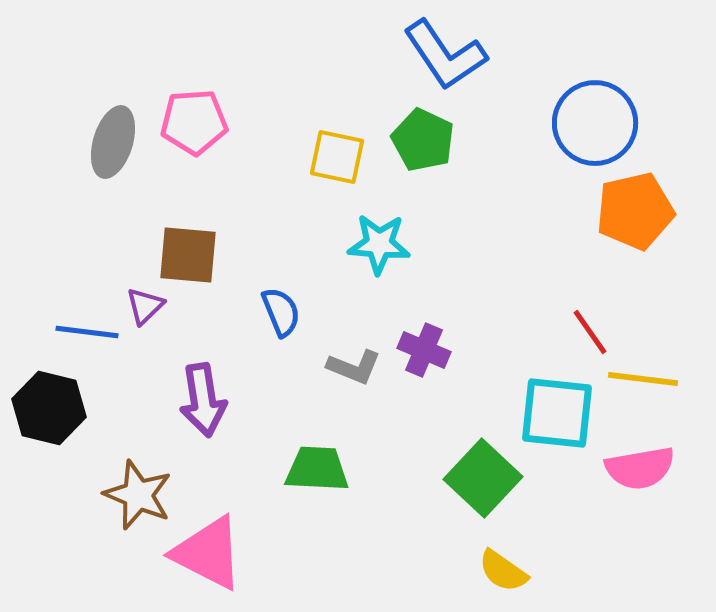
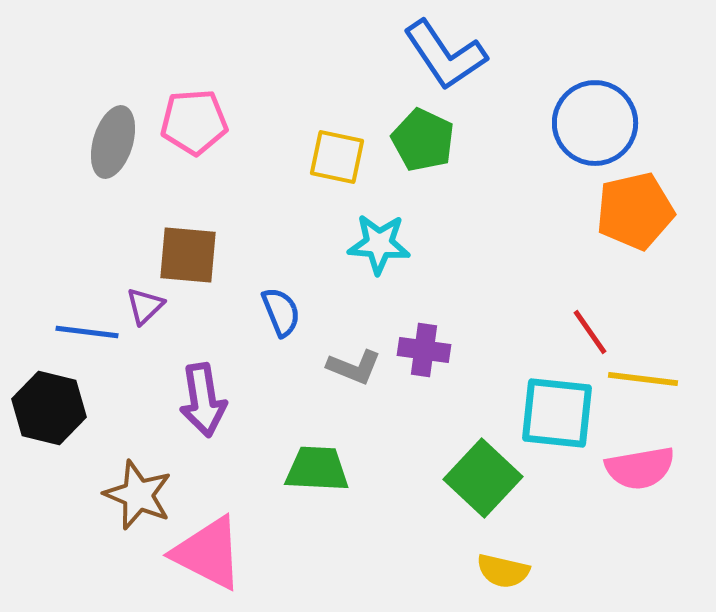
purple cross: rotated 15 degrees counterclockwise
yellow semicircle: rotated 22 degrees counterclockwise
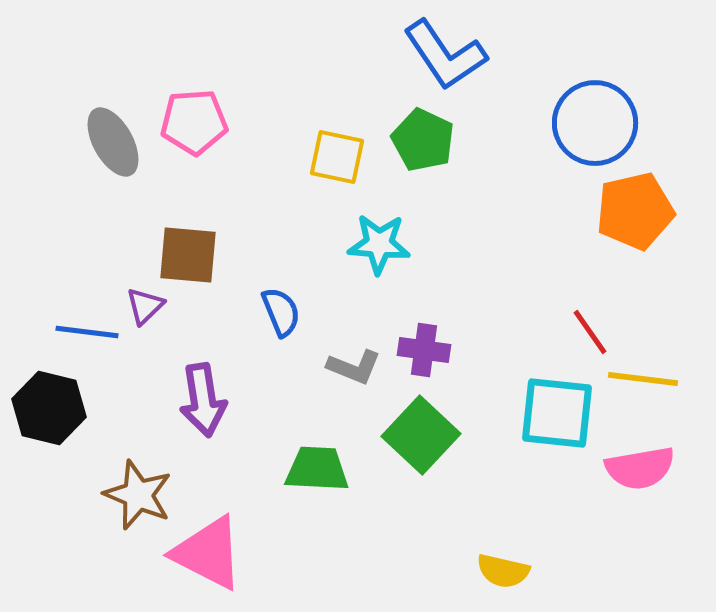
gray ellipse: rotated 46 degrees counterclockwise
green square: moved 62 px left, 43 px up
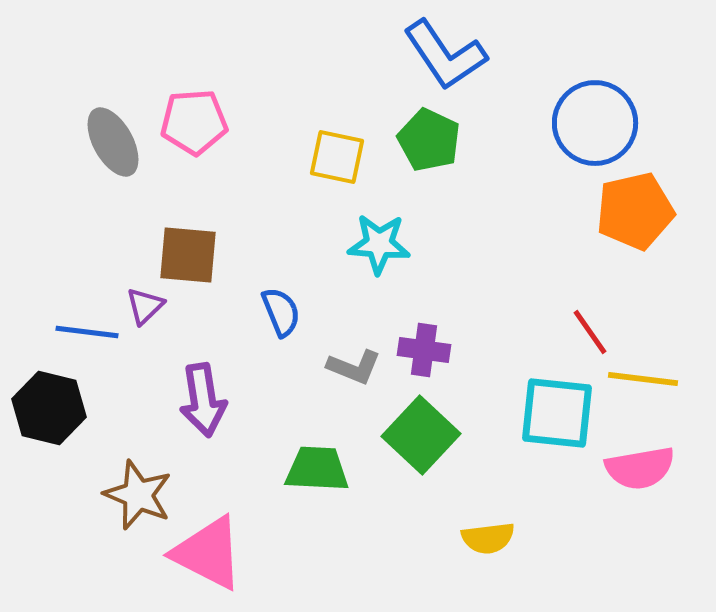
green pentagon: moved 6 px right
yellow semicircle: moved 15 px left, 33 px up; rotated 20 degrees counterclockwise
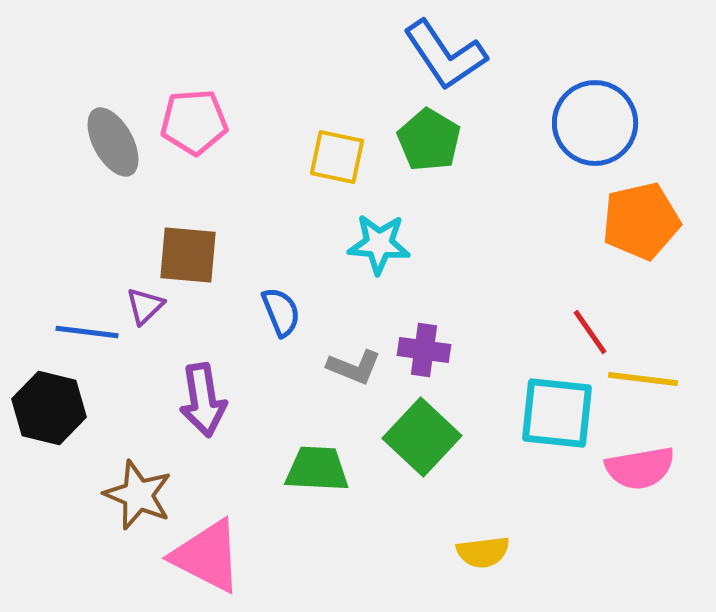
green pentagon: rotated 6 degrees clockwise
orange pentagon: moved 6 px right, 10 px down
green square: moved 1 px right, 2 px down
yellow semicircle: moved 5 px left, 14 px down
pink triangle: moved 1 px left, 3 px down
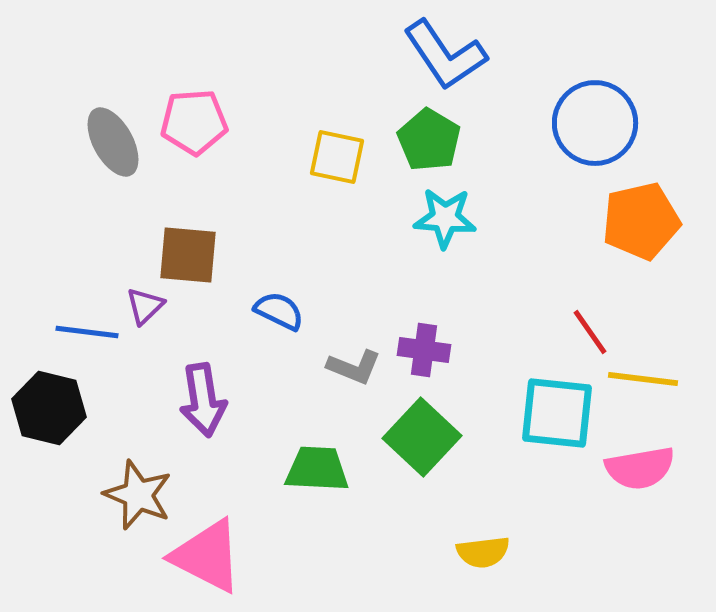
cyan star: moved 66 px right, 26 px up
blue semicircle: moved 2 px left, 1 px up; rotated 42 degrees counterclockwise
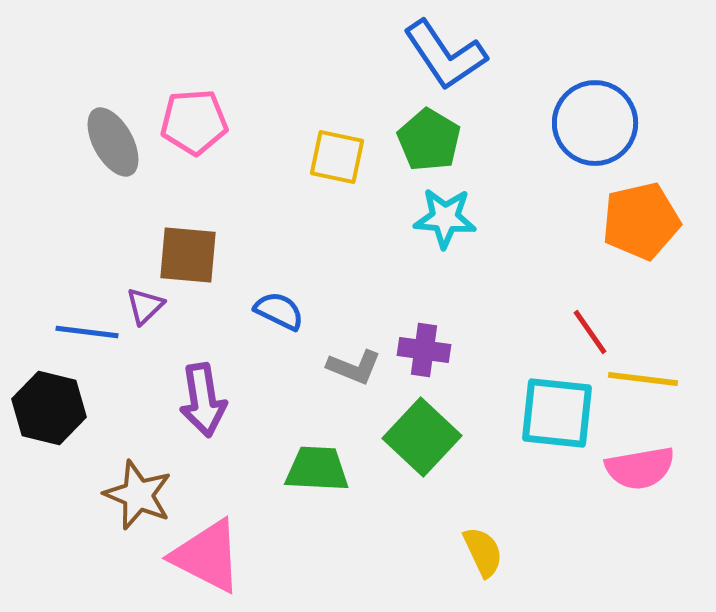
yellow semicircle: rotated 108 degrees counterclockwise
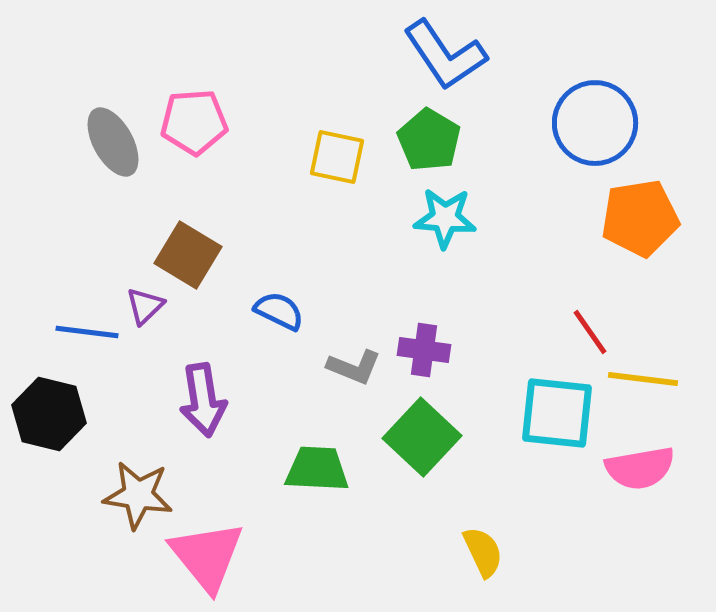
orange pentagon: moved 1 px left, 3 px up; rotated 4 degrees clockwise
brown square: rotated 26 degrees clockwise
black hexagon: moved 6 px down
brown star: rotated 14 degrees counterclockwise
pink triangle: rotated 24 degrees clockwise
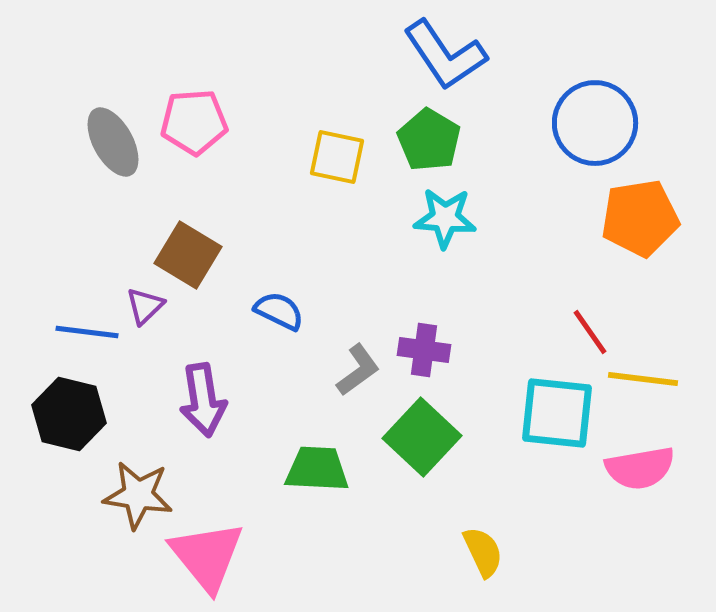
gray L-shape: moved 4 px right, 3 px down; rotated 58 degrees counterclockwise
black hexagon: moved 20 px right
